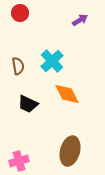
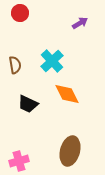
purple arrow: moved 3 px down
brown semicircle: moved 3 px left, 1 px up
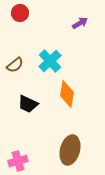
cyan cross: moved 2 px left
brown semicircle: rotated 60 degrees clockwise
orange diamond: rotated 36 degrees clockwise
brown ellipse: moved 1 px up
pink cross: moved 1 px left
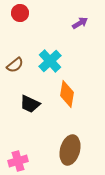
black trapezoid: moved 2 px right
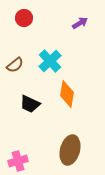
red circle: moved 4 px right, 5 px down
